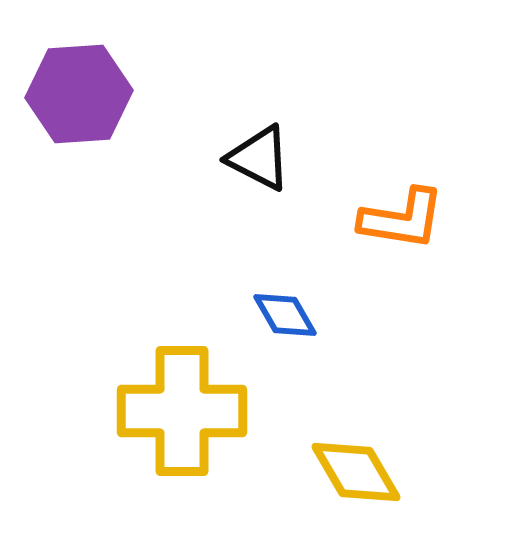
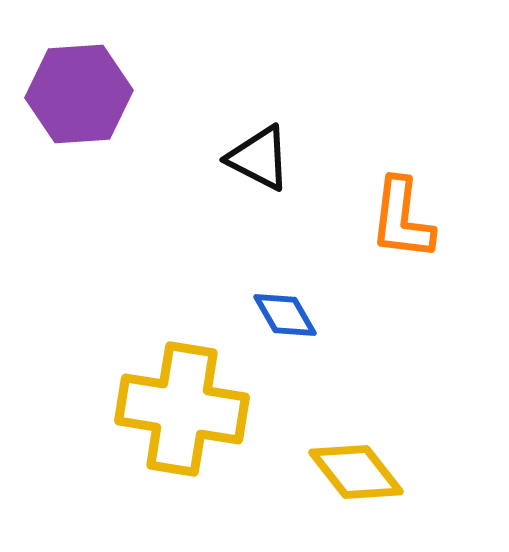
orange L-shape: rotated 88 degrees clockwise
yellow cross: moved 2 px up; rotated 9 degrees clockwise
yellow diamond: rotated 8 degrees counterclockwise
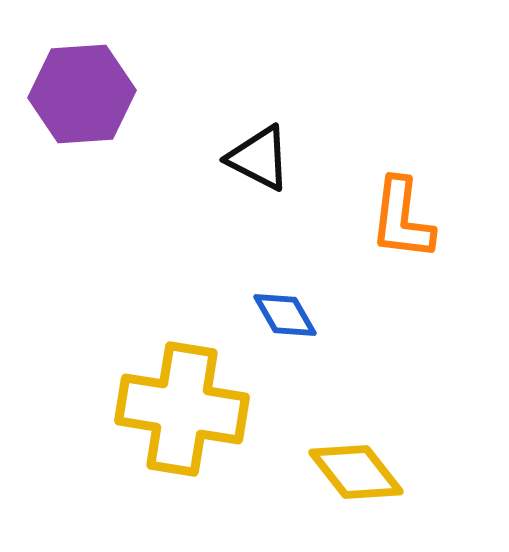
purple hexagon: moved 3 px right
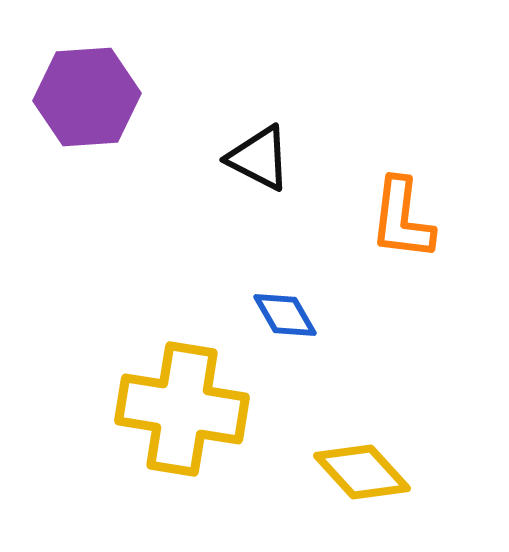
purple hexagon: moved 5 px right, 3 px down
yellow diamond: moved 6 px right; rotated 4 degrees counterclockwise
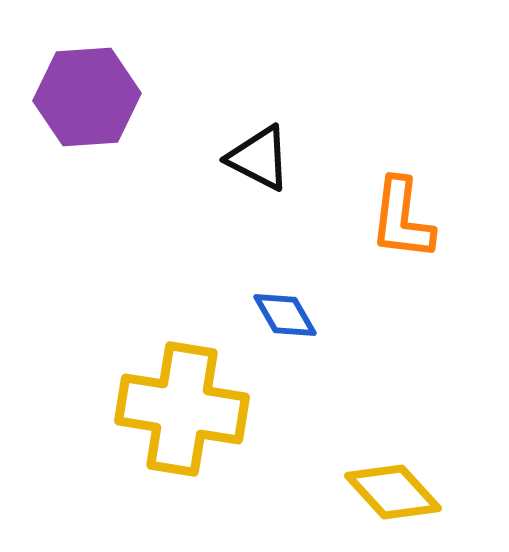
yellow diamond: moved 31 px right, 20 px down
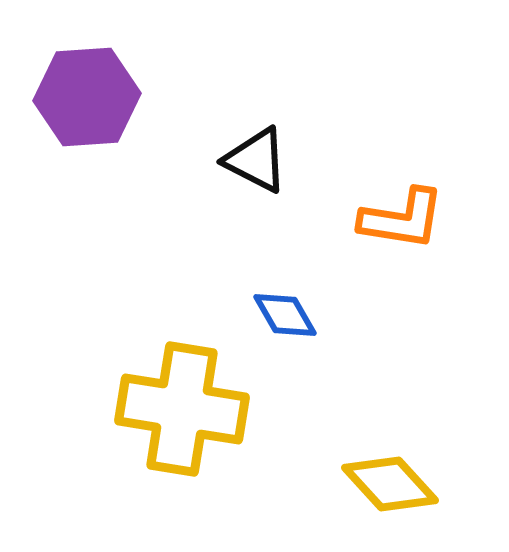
black triangle: moved 3 px left, 2 px down
orange L-shape: rotated 88 degrees counterclockwise
yellow diamond: moved 3 px left, 8 px up
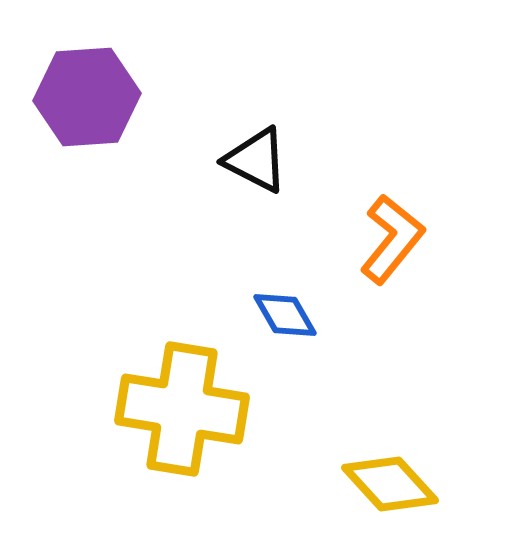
orange L-shape: moved 10 px left, 20 px down; rotated 60 degrees counterclockwise
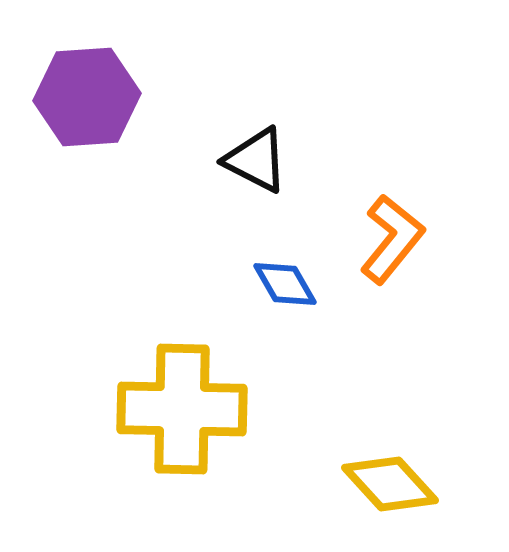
blue diamond: moved 31 px up
yellow cross: rotated 8 degrees counterclockwise
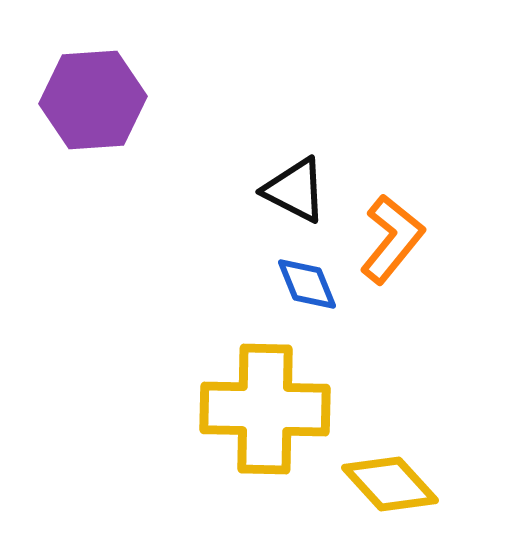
purple hexagon: moved 6 px right, 3 px down
black triangle: moved 39 px right, 30 px down
blue diamond: moved 22 px right; rotated 8 degrees clockwise
yellow cross: moved 83 px right
